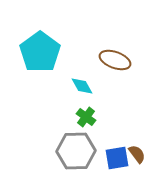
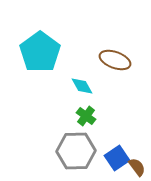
green cross: moved 1 px up
brown semicircle: moved 13 px down
blue square: rotated 25 degrees counterclockwise
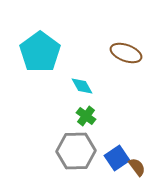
brown ellipse: moved 11 px right, 7 px up
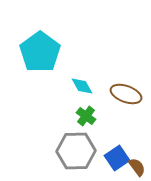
brown ellipse: moved 41 px down
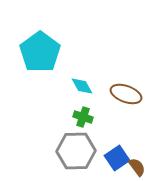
green cross: moved 3 px left, 1 px down; rotated 18 degrees counterclockwise
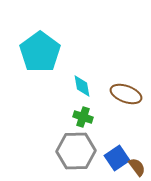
cyan diamond: rotated 20 degrees clockwise
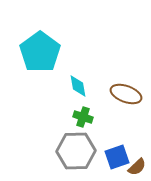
cyan diamond: moved 4 px left
blue square: moved 1 px up; rotated 15 degrees clockwise
brown semicircle: rotated 84 degrees clockwise
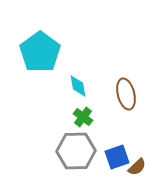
brown ellipse: rotated 56 degrees clockwise
green cross: rotated 18 degrees clockwise
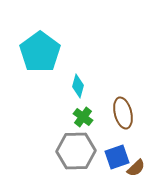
cyan diamond: rotated 25 degrees clockwise
brown ellipse: moved 3 px left, 19 px down
brown semicircle: moved 1 px left, 1 px down
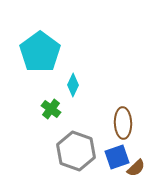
cyan diamond: moved 5 px left, 1 px up; rotated 10 degrees clockwise
brown ellipse: moved 10 px down; rotated 12 degrees clockwise
green cross: moved 32 px left, 8 px up
gray hexagon: rotated 21 degrees clockwise
